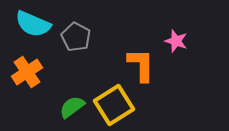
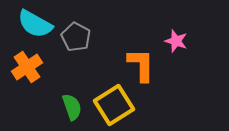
cyan semicircle: moved 2 px right; rotated 6 degrees clockwise
orange cross: moved 5 px up
green semicircle: rotated 108 degrees clockwise
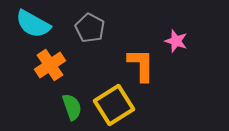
cyan semicircle: moved 2 px left
gray pentagon: moved 14 px right, 9 px up
orange cross: moved 23 px right, 2 px up
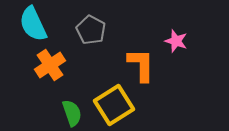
cyan semicircle: rotated 36 degrees clockwise
gray pentagon: moved 1 px right, 2 px down
green semicircle: moved 6 px down
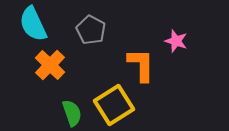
orange cross: rotated 12 degrees counterclockwise
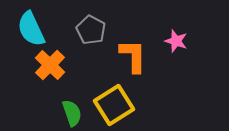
cyan semicircle: moved 2 px left, 5 px down
orange L-shape: moved 8 px left, 9 px up
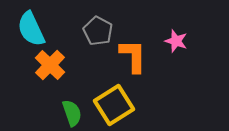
gray pentagon: moved 7 px right, 1 px down
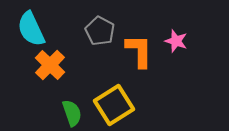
gray pentagon: moved 2 px right
orange L-shape: moved 6 px right, 5 px up
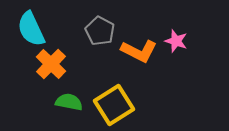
orange L-shape: rotated 117 degrees clockwise
orange cross: moved 1 px right, 1 px up
green semicircle: moved 3 px left, 11 px up; rotated 60 degrees counterclockwise
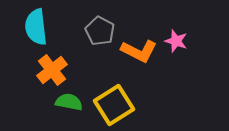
cyan semicircle: moved 5 px right, 2 px up; rotated 18 degrees clockwise
orange cross: moved 1 px right, 6 px down; rotated 8 degrees clockwise
